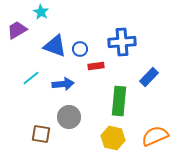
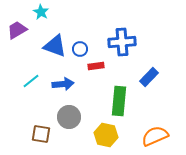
cyan line: moved 3 px down
yellow hexagon: moved 7 px left, 3 px up
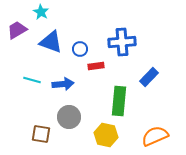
blue triangle: moved 4 px left, 4 px up
cyan line: moved 1 px right, 1 px up; rotated 54 degrees clockwise
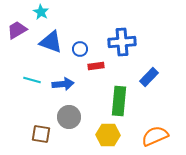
yellow hexagon: moved 2 px right; rotated 10 degrees counterclockwise
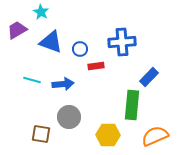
green rectangle: moved 13 px right, 4 px down
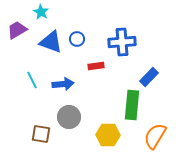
blue circle: moved 3 px left, 10 px up
cyan line: rotated 48 degrees clockwise
orange semicircle: rotated 36 degrees counterclockwise
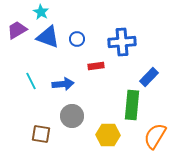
blue triangle: moved 3 px left, 5 px up
cyan line: moved 1 px left, 1 px down
gray circle: moved 3 px right, 1 px up
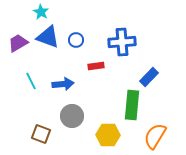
purple trapezoid: moved 1 px right, 13 px down
blue circle: moved 1 px left, 1 px down
brown square: rotated 12 degrees clockwise
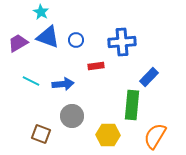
cyan line: rotated 36 degrees counterclockwise
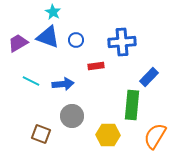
cyan star: moved 12 px right
